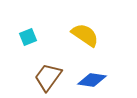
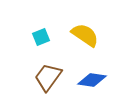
cyan square: moved 13 px right
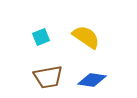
yellow semicircle: moved 1 px right, 2 px down
brown trapezoid: rotated 136 degrees counterclockwise
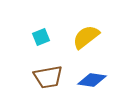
yellow semicircle: rotated 72 degrees counterclockwise
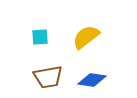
cyan square: moved 1 px left; rotated 18 degrees clockwise
